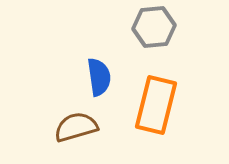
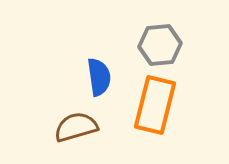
gray hexagon: moved 6 px right, 18 px down
orange rectangle: moved 1 px left
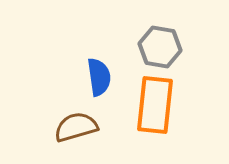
gray hexagon: moved 2 px down; rotated 15 degrees clockwise
orange rectangle: rotated 8 degrees counterclockwise
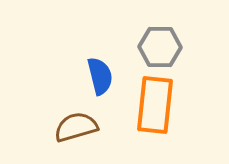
gray hexagon: rotated 9 degrees counterclockwise
blue semicircle: moved 1 px right, 1 px up; rotated 6 degrees counterclockwise
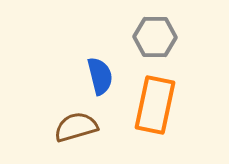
gray hexagon: moved 5 px left, 10 px up
orange rectangle: rotated 6 degrees clockwise
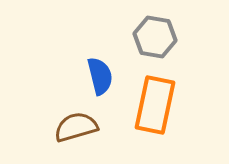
gray hexagon: rotated 9 degrees clockwise
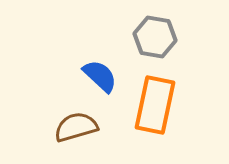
blue semicircle: rotated 33 degrees counterclockwise
